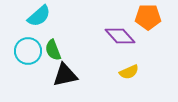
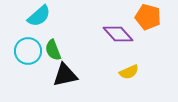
orange pentagon: rotated 15 degrees clockwise
purple diamond: moved 2 px left, 2 px up
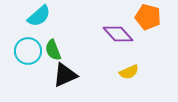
black triangle: rotated 12 degrees counterclockwise
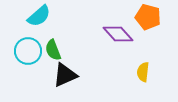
yellow semicircle: moved 14 px right; rotated 120 degrees clockwise
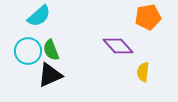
orange pentagon: rotated 25 degrees counterclockwise
purple diamond: moved 12 px down
green semicircle: moved 2 px left
black triangle: moved 15 px left
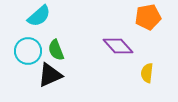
green semicircle: moved 5 px right
yellow semicircle: moved 4 px right, 1 px down
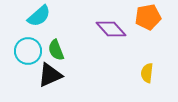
purple diamond: moved 7 px left, 17 px up
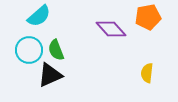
cyan circle: moved 1 px right, 1 px up
